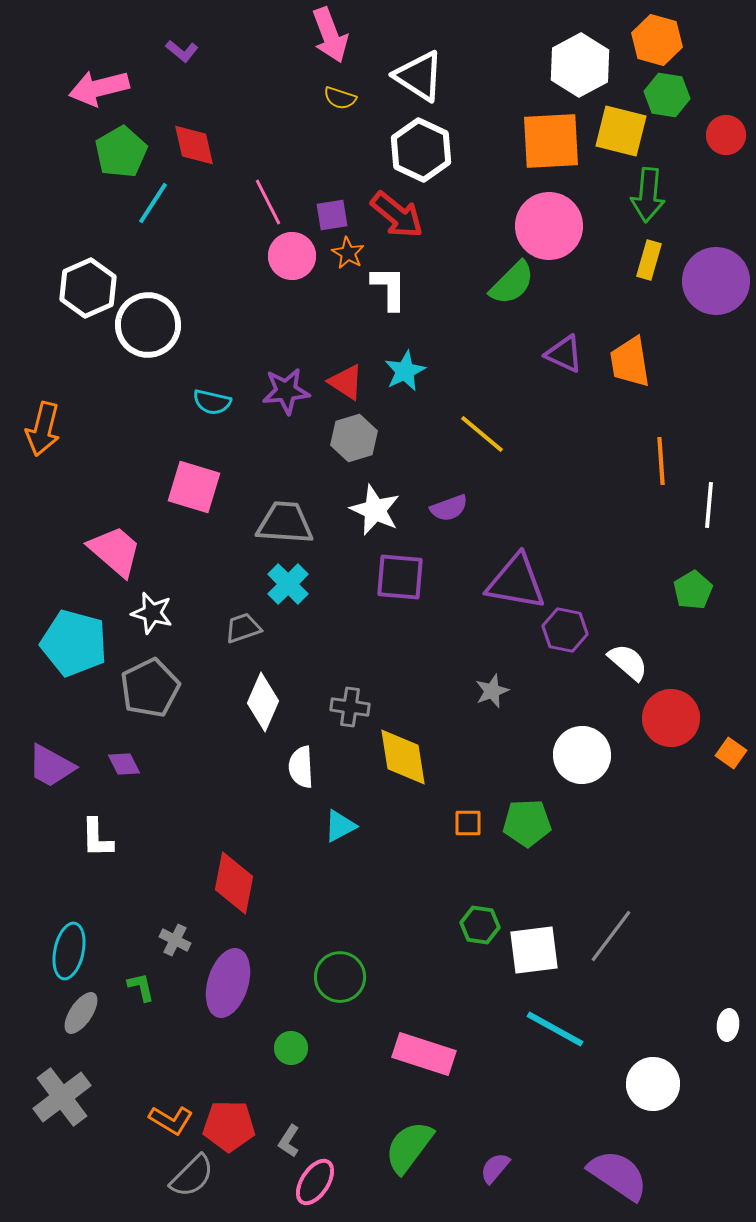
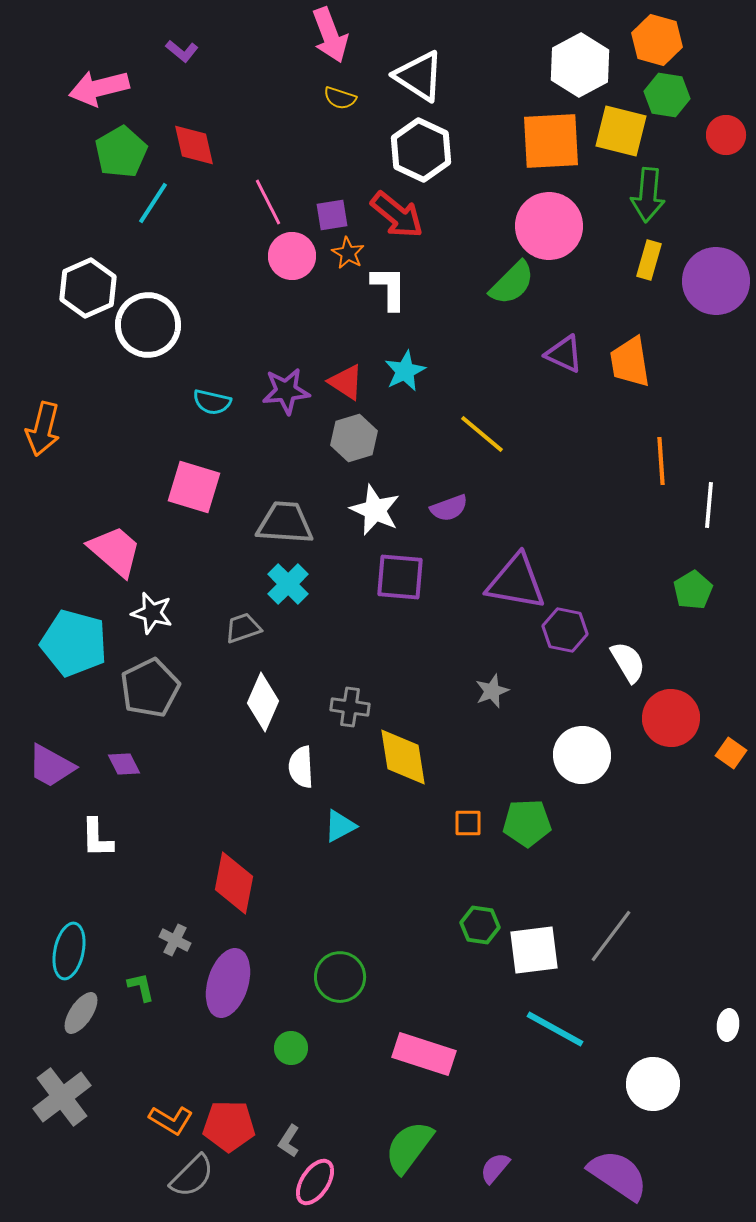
white semicircle at (628, 662): rotated 18 degrees clockwise
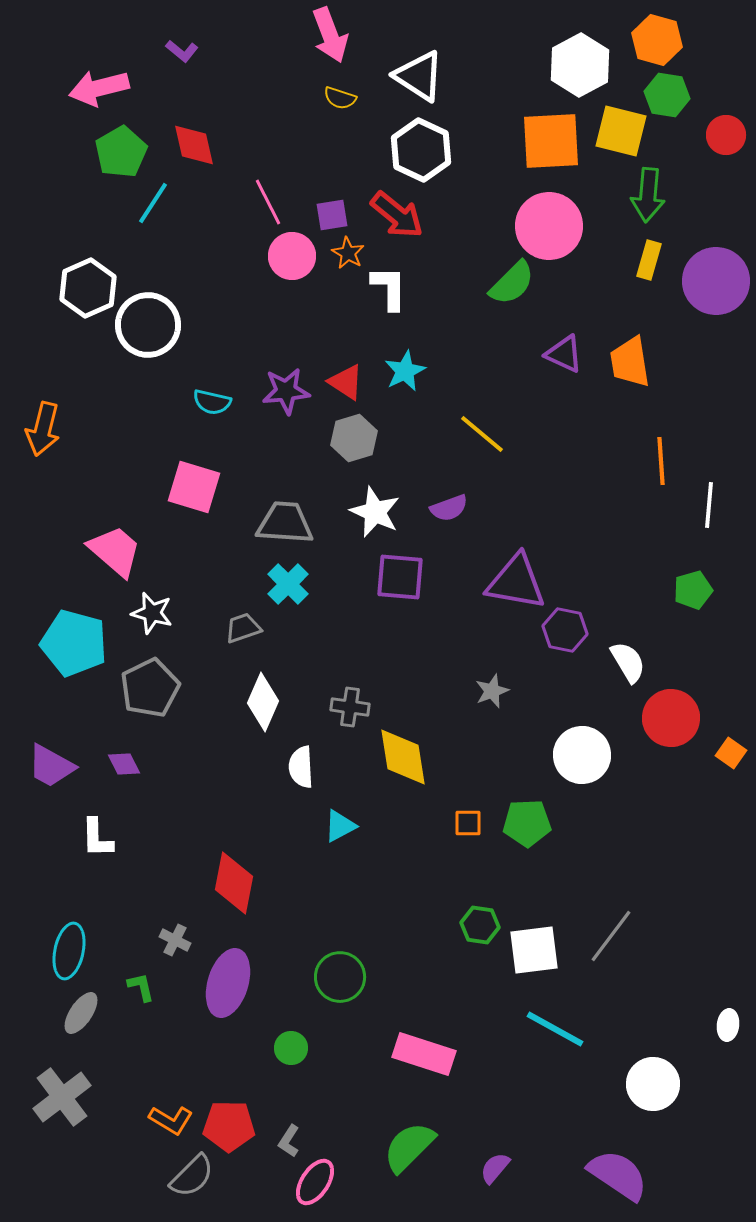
white star at (375, 510): moved 2 px down
green pentagon at (693, 590): rotated 15 degrees clockwise
green semicircle at (409, 1147): rotated 8 degrees clockwise
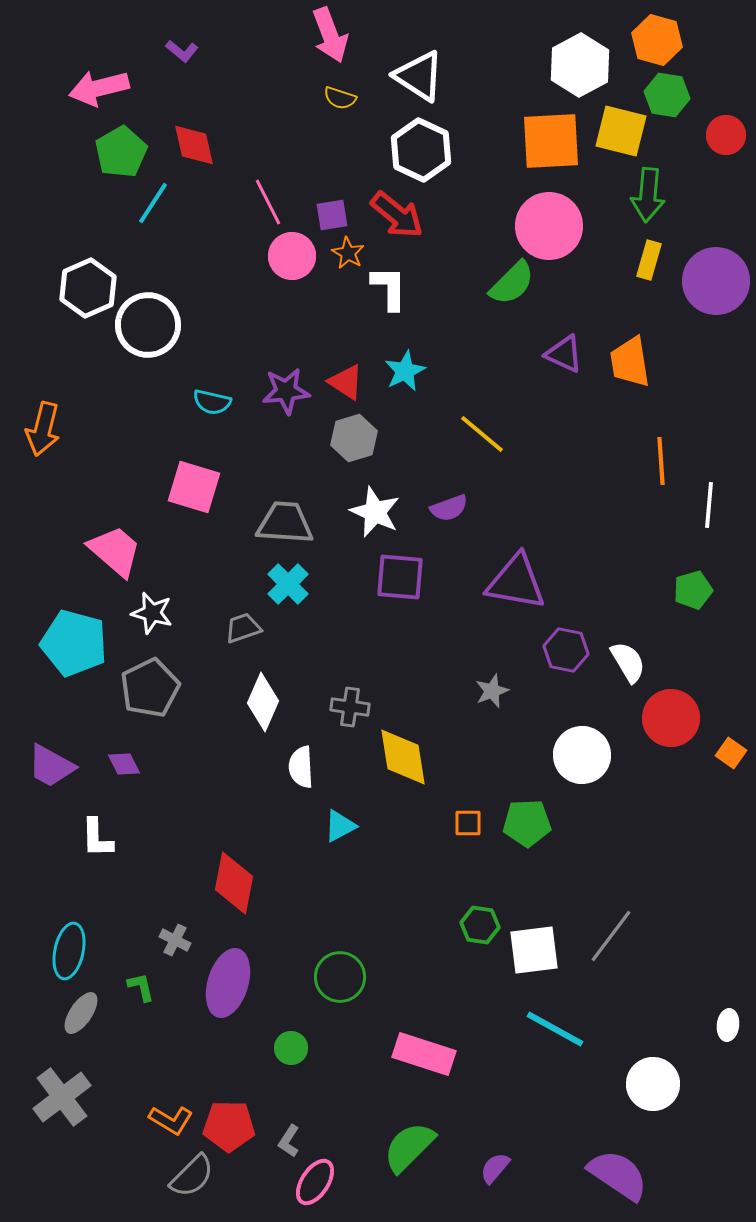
purple hexagon at (565, 630): moved 1 px right, 20 px down
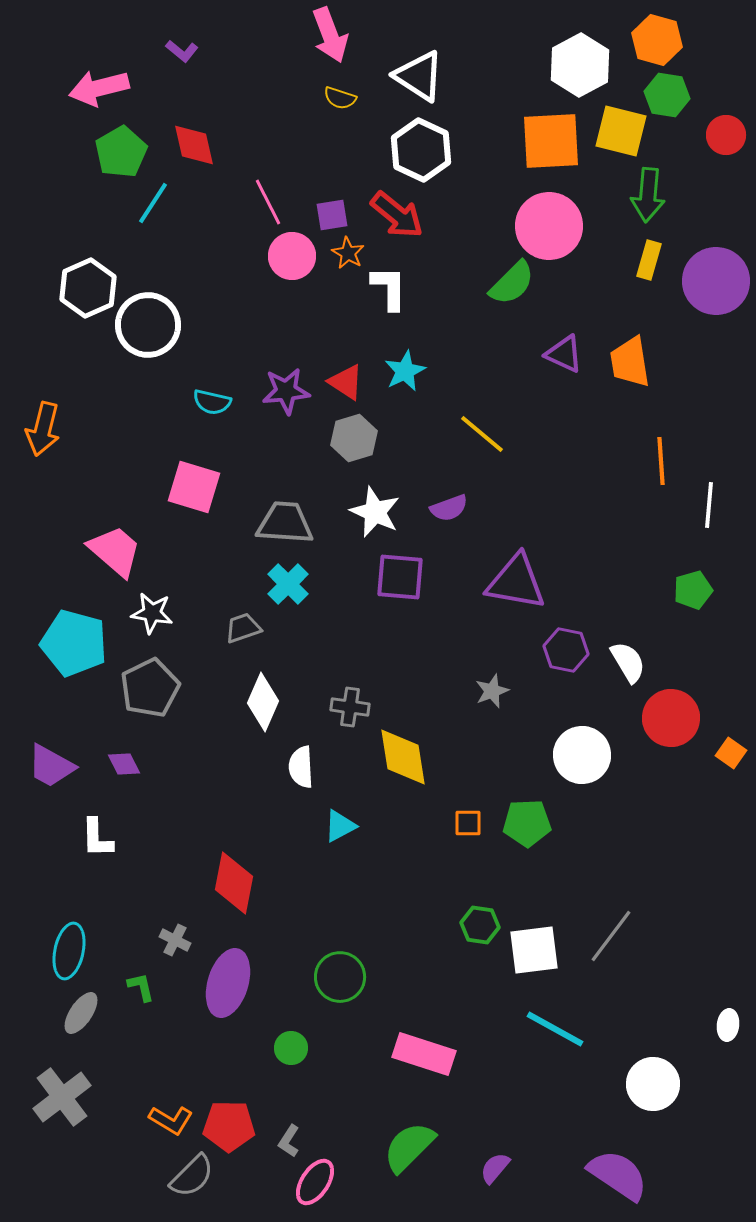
white star at (152, 613): rotated 6 degrees counterclockwise
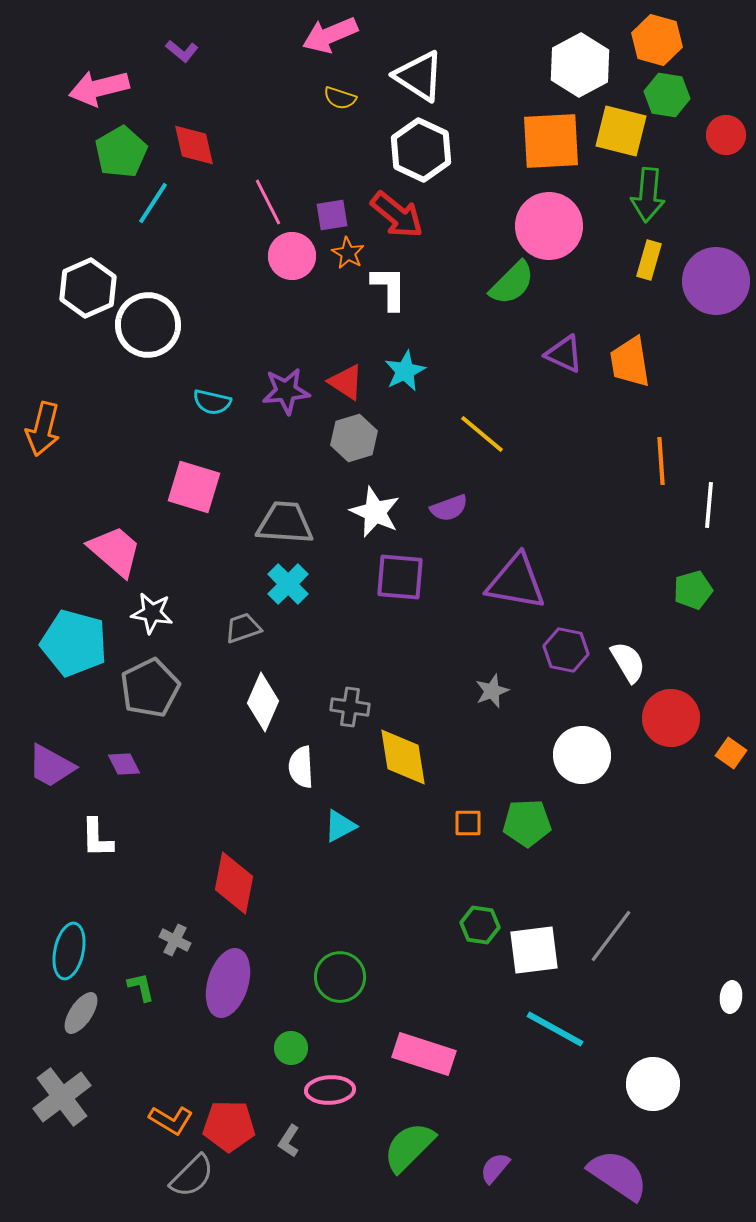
pink arrow at (330, 35): rotated 88 degrees clockwise
white ellipse at (728, 1025): moved 3 px right, 28 px up
pink ellipse at (315, 1182): moved 15 px right, 92 px up; rotated 54 degrees clockwise
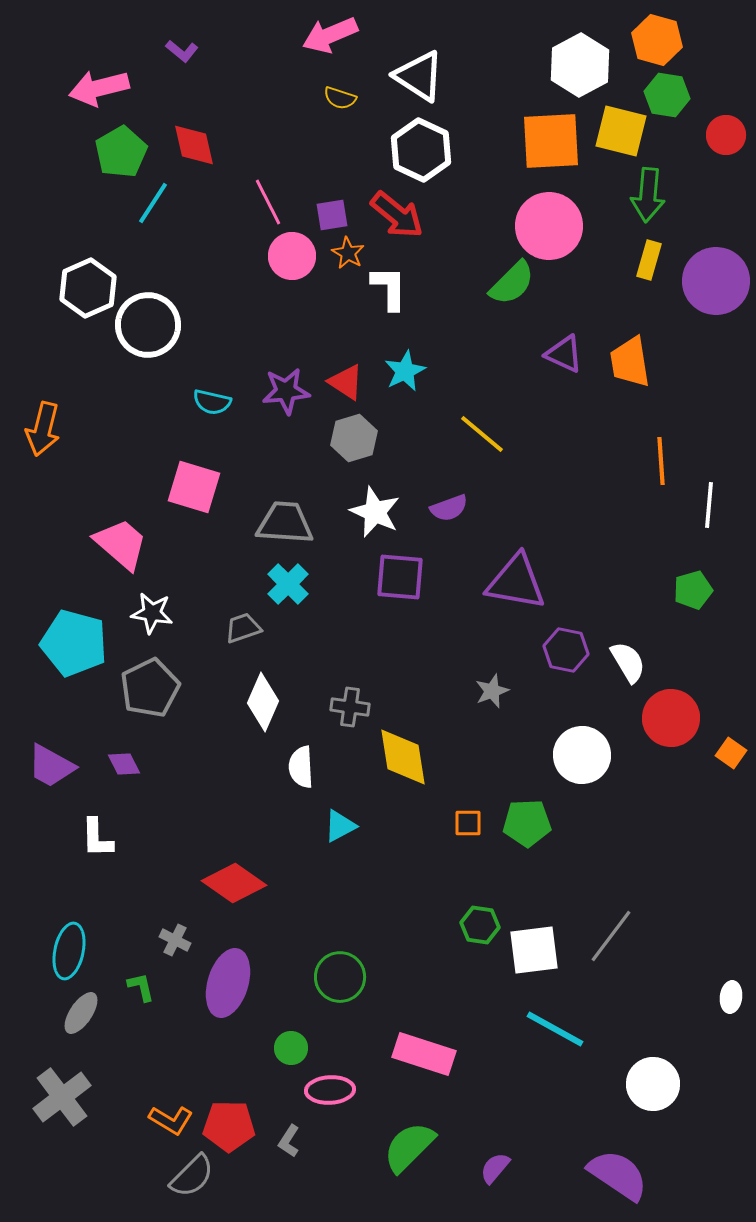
pink trapezoid at (115, 551): moved 6 px right, 7 px up
red diamond at (234, 883): rotated 66 degrees counterclockwise
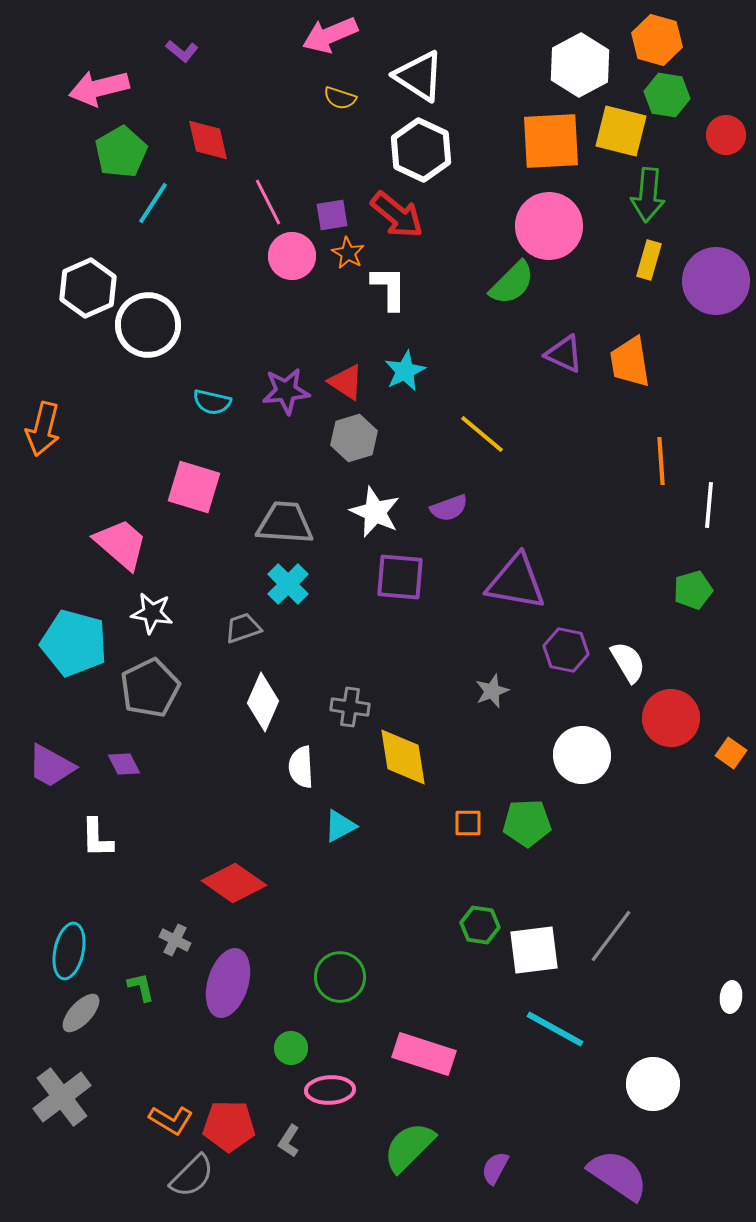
red diamond at (194, 145): moved 14 px right, 5 px up
gray ellipse at (81, 1013): rotated 9 degrees clockwise
purple semicircle at (495, 1168): rotated 12 degrees counterclockwise
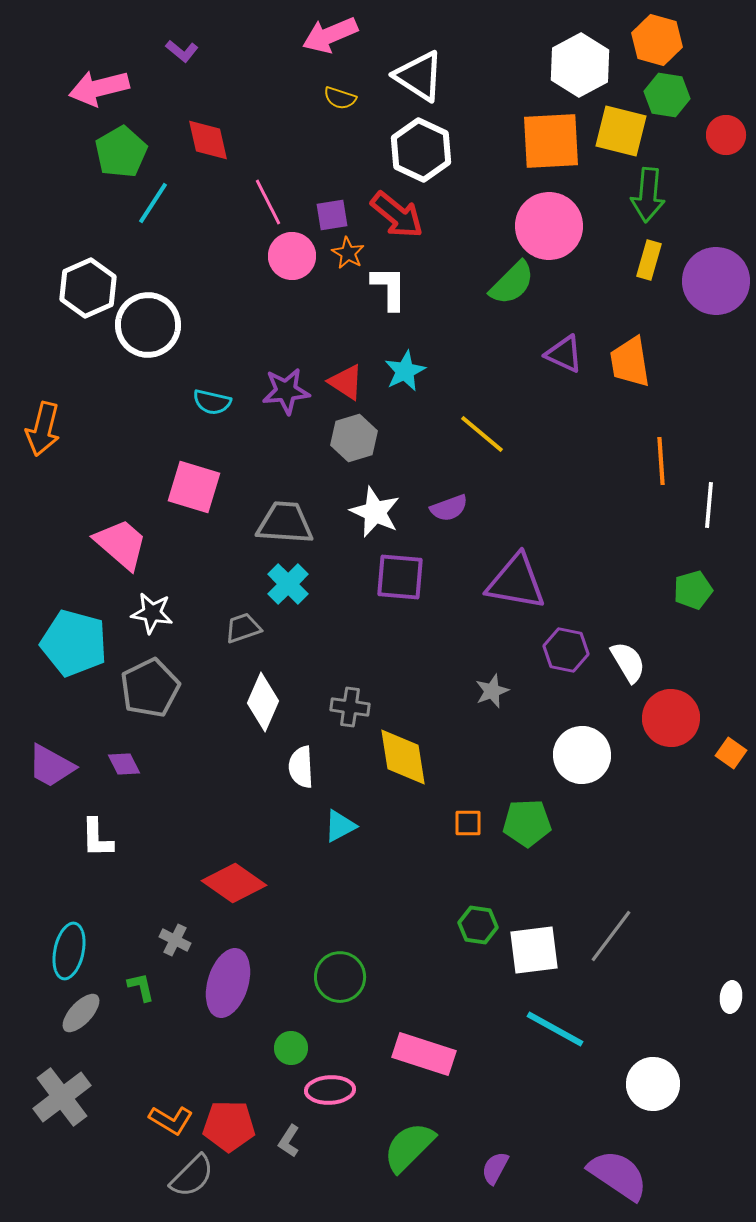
green hexagon at (480, 925): moved 2 px left
